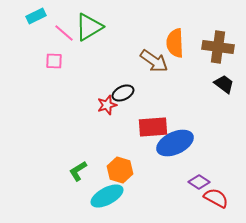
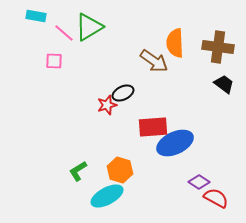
cyan rectangle: rotated 36 degrees clockwise
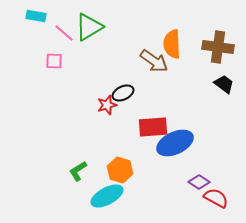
orange semicircle: moved 3 px left, 1 px down
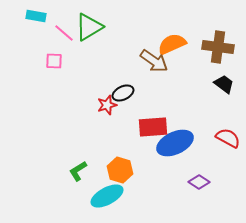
orange semicircle: rotated 68 degrees clockwise
red semicircle: moved 12 px right, 60 px up
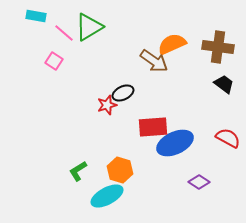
pink square: rotated 30 degrees clockwise
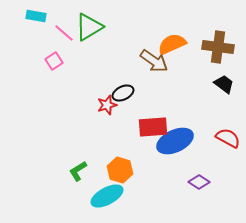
pink square: rotated 24 degrees clockwise
blue ellipse: moved 2 px up
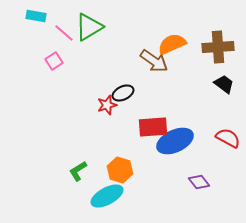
brown cross: rotated 12 degrees counterclockwise
purple diamond: rotated 20 degrees clockwise
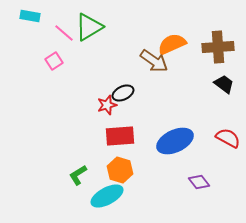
cyan rectangle: moved 6 px left
red rectangle: moved 33 px left, 9 px down
green L-shape: moved 4 px down
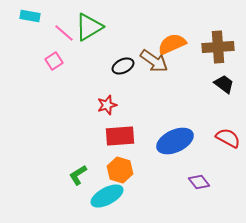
black ellipse: moved 27 px up
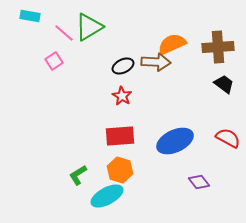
brown arrow: moved 2 px right, 1 px down; rotated 32 degrees counterclockwise
red star: moved 15 px right, 9 px up; rotated 24 degrees counterclockwise
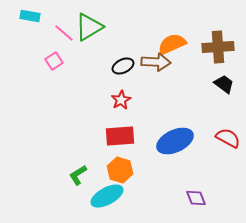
red star: moved 1 px left, 4 px down; rotated 12 degrees clockwise
purple diamond: moved 3 px left, 16 px down; rotated 15 degrees clockwise
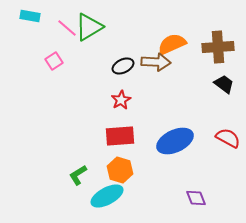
pink line: moved 3 px right, 5 px up
